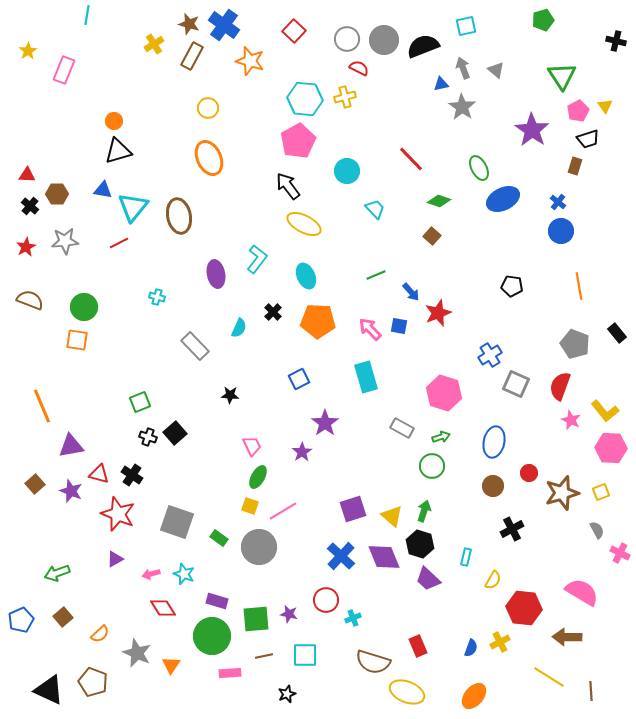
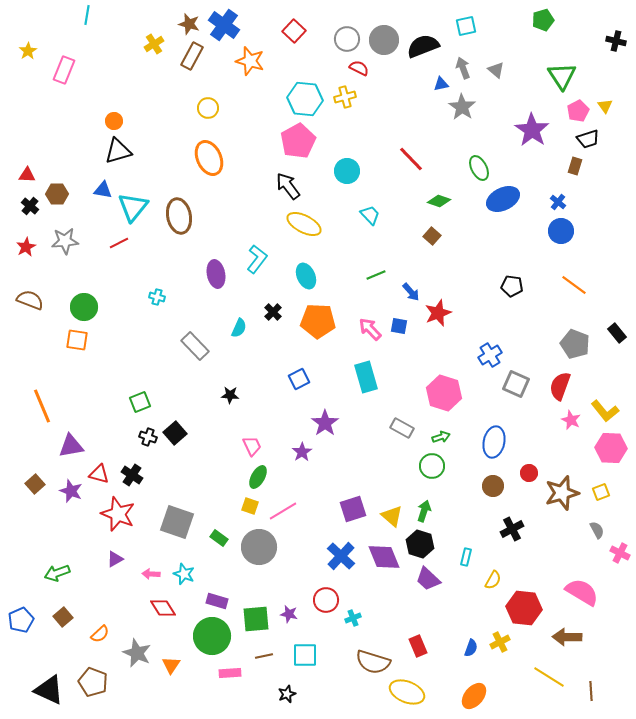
cyan trapezoid at (375, 209): moved 5 px left, 6 px down
orange line at (579, 286): moved 5 px left, 1 px up; rotated 44 degrees counterclockwise
pink arrow at (151, 574): rotated 18 degrees clockwise
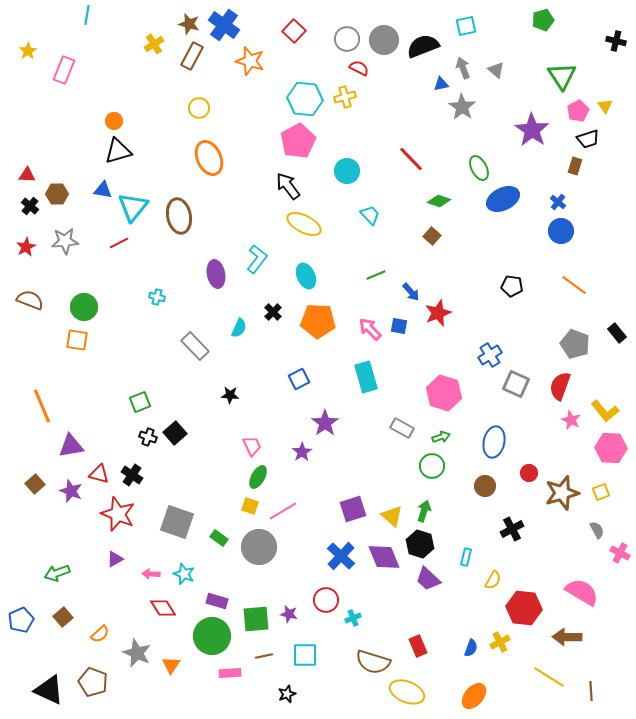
yellow circle at (208, 108): moved 9 px left
brown circle at (493, 486): moved 8 px left
